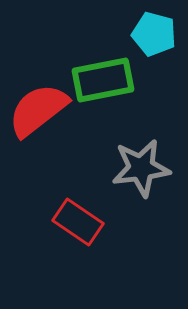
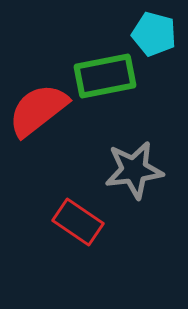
green rectangle: moved 2 px right, 4 px up
gray star: moved 7 px left, 2 px down
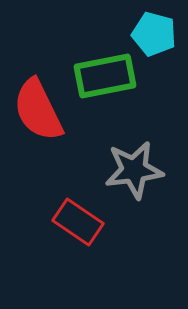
red semicircle: rotated 78 degrees counterclockwise
